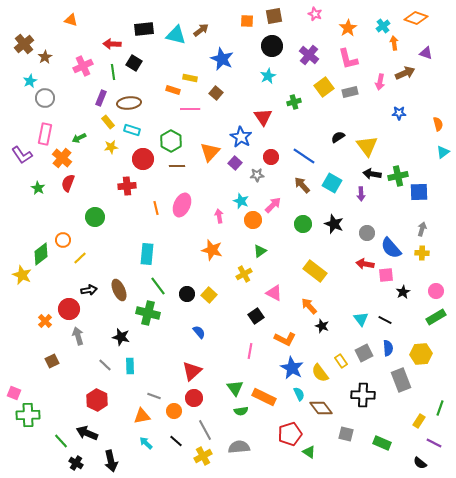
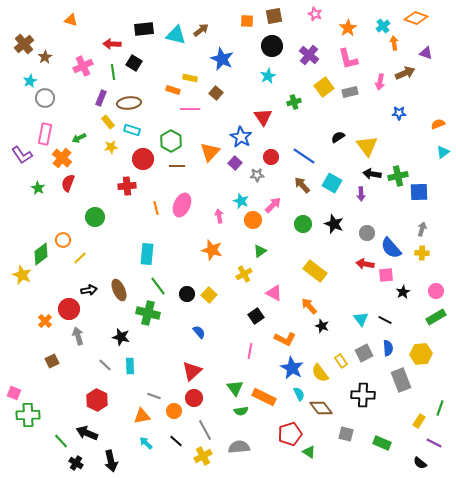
orange semicircle at (438, 124): rotated 96 degrees counterclockwise
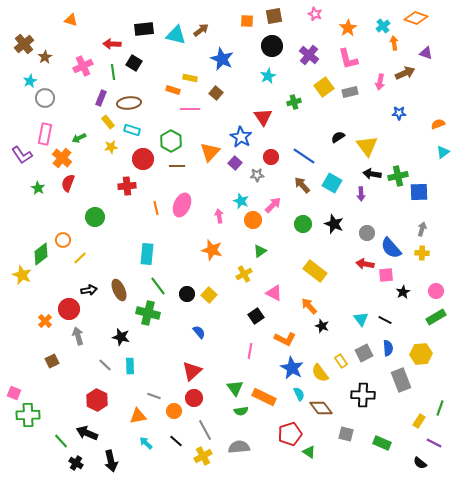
orange triangle at (142, 416): moved 4 px left
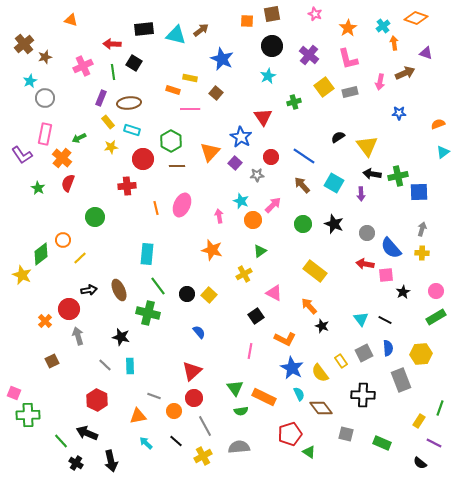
brown square at (274, 16): moved 2 px left, 2 px up
brown star at (45, 57): rotated 16 degrees clockwise
cyan square at (332, 183): moved 2 px right
gray line at (205, 430): moved 4 px up
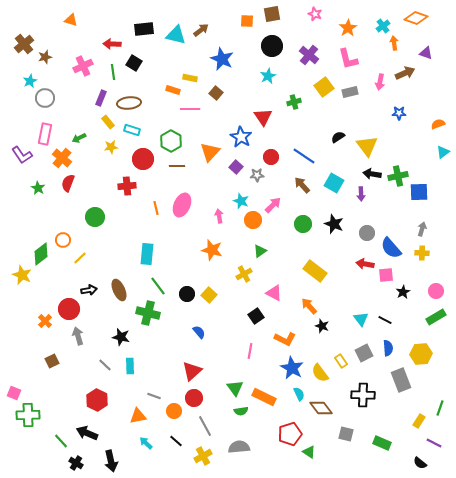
purple square at (235, 163): moved 1 px right, 4 px down
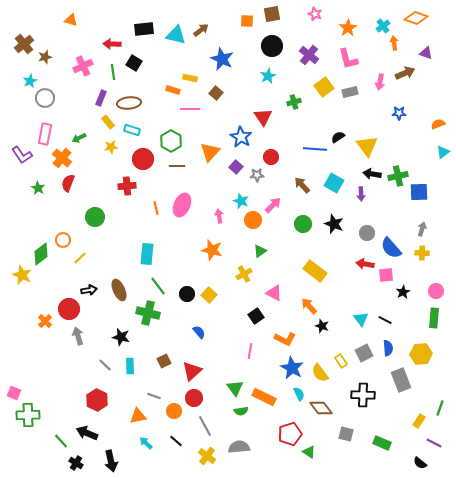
blue line at (304, 156): moved 11 px right, 7 px up; rotated 30 degrees counterclockwise
green rectangle at (436, 317): moved 2 px left, 1 px down; rotated 54 degrees counterclockwise
brown square at (52, 361): moved 112 px right
yellow cross at (203, 456): moved 4 px right; rotated 24 degrees counterclockwise
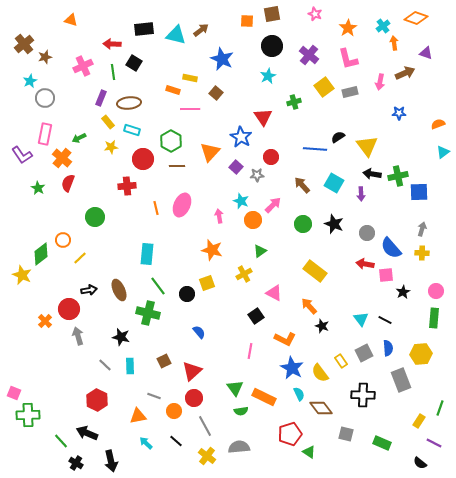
yellow square at (209, 295): moved 2 px left, 12 px up; rotated 28 degrees clockwise
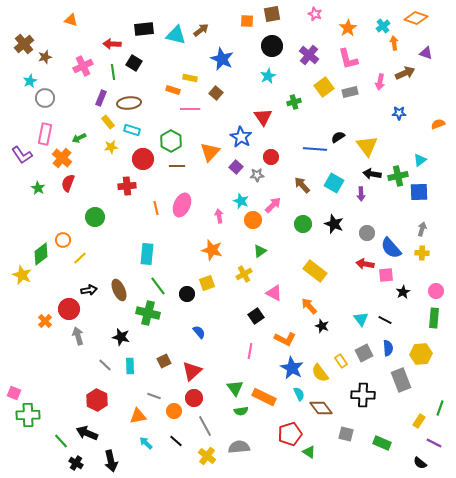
cyan triangle at (443, 152): moved 23 px left, 8 px down
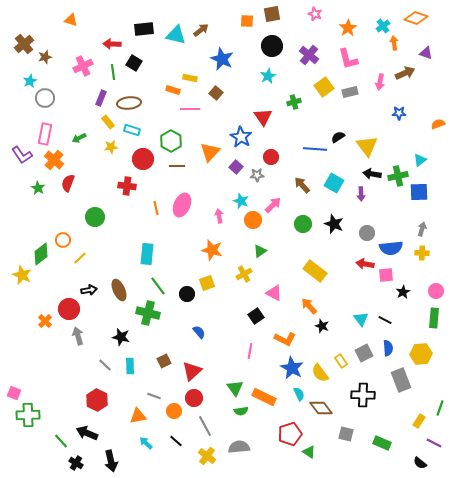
orange cross at (62, 158): moved 8 px left, 2 px down
red cross at (127, 186): rotated 12 degrees clockwise
blue semicircle at (391, 248): rotated 55 degrees counterclockwise
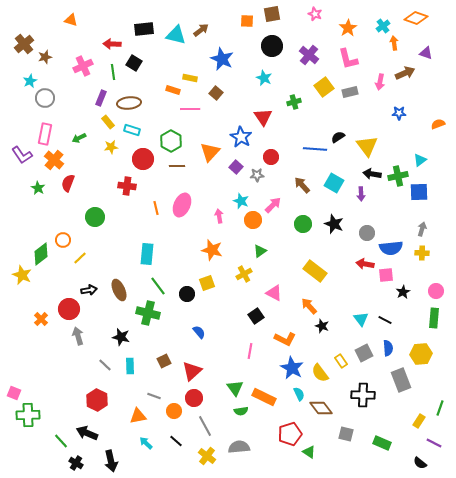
cyan star at (268, 76): moved 4 px left, 2 px down; rotated 21 degrees counterclockwise
orange cross at (45, 321): moved 4 px left, 2 px up
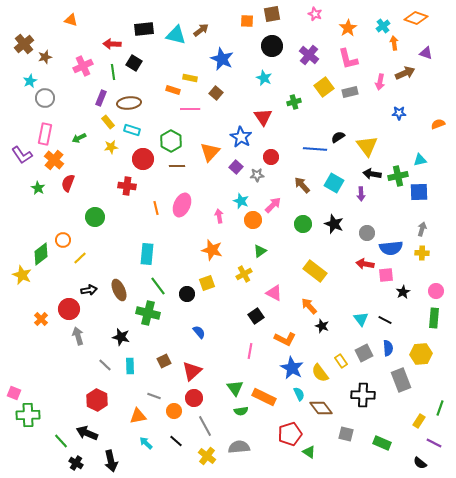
cyan triangle at (420, 160): rotated 24 degrees clockwise
